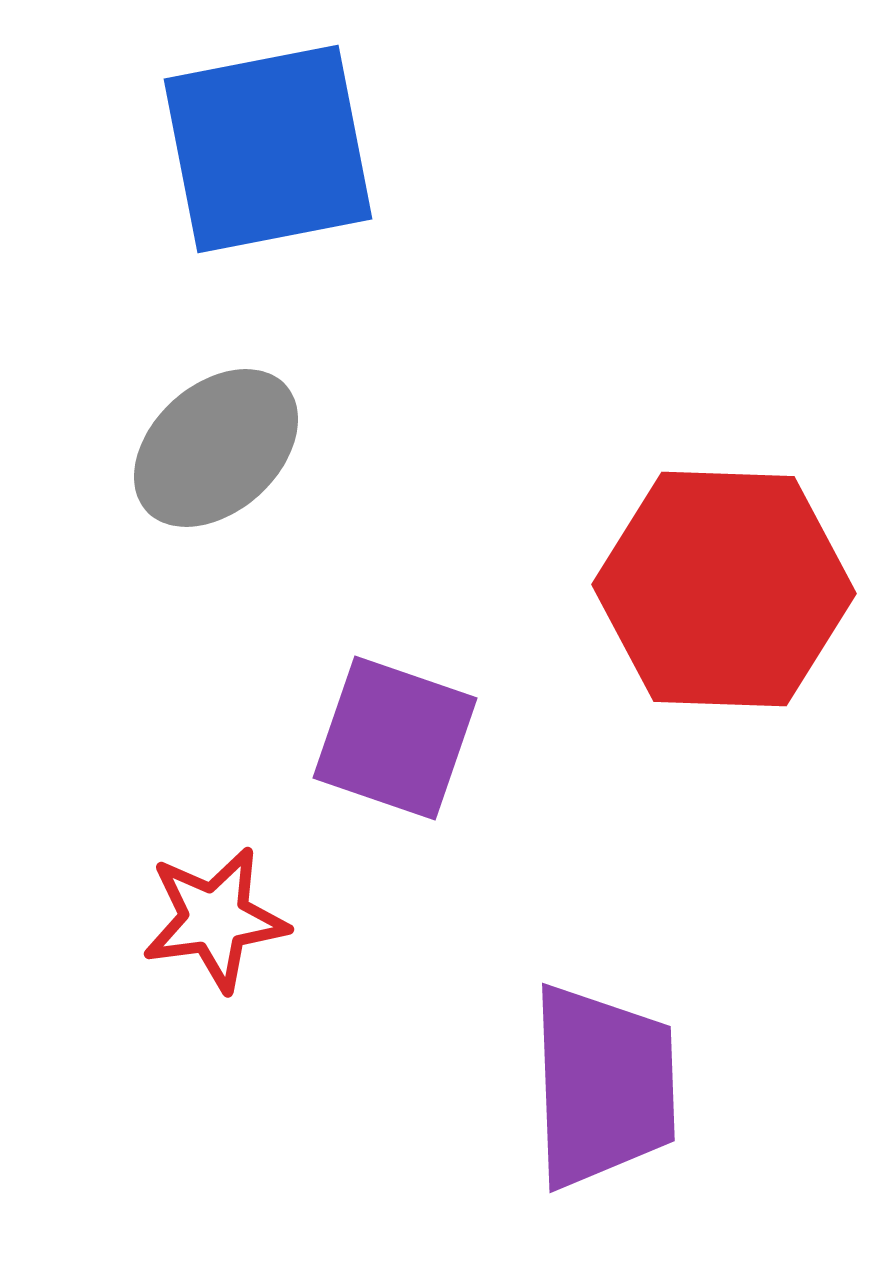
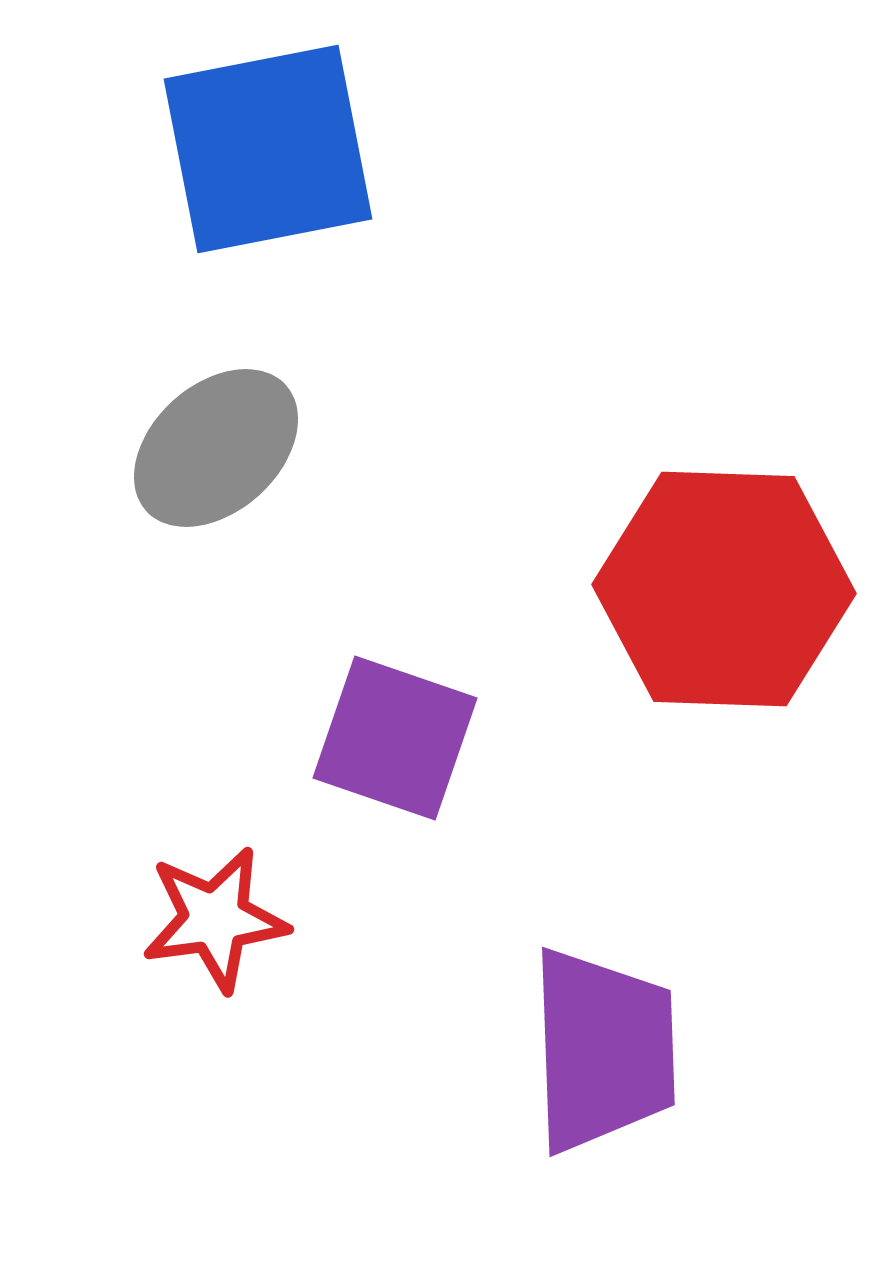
purple trapezoid: moved 36 px up
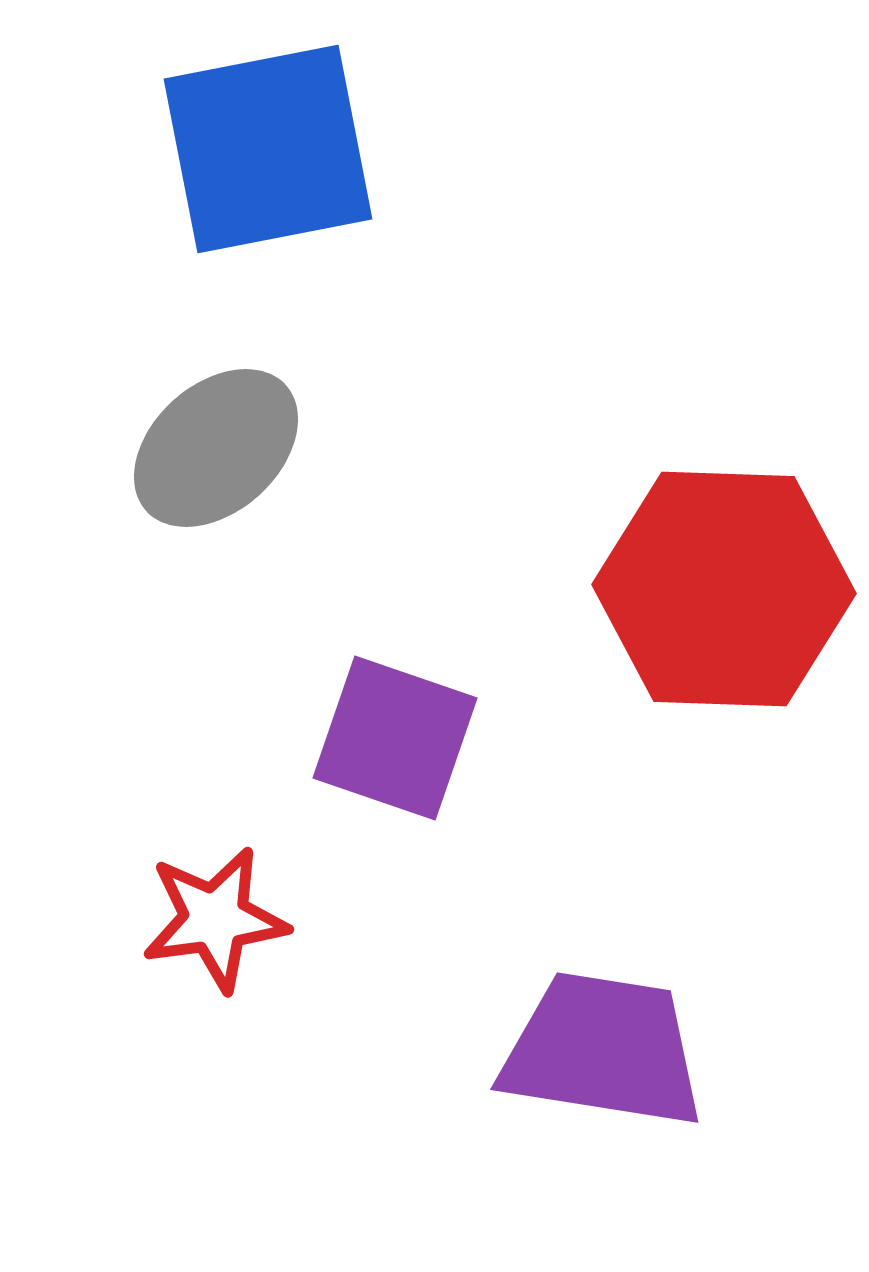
purple trapezoid: rotated 79 degrees counterclockwise
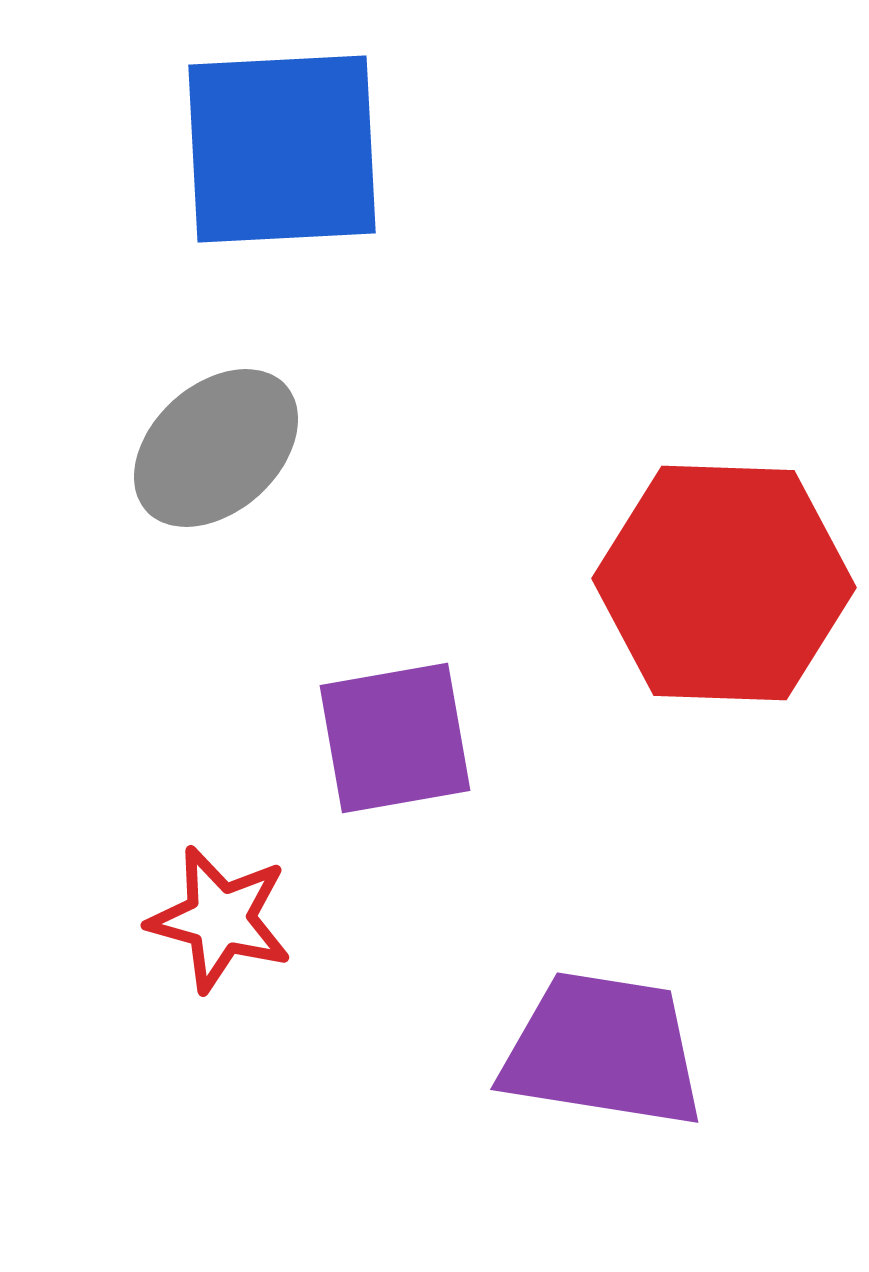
blue square: moved 14 px right; rotated 8 degrees clockwise
red hexagon: moved 6 px up
purple square: rotated 29 degrees counterclockwise
red star: moved 5 px right; rotated 23 degrees clockwise
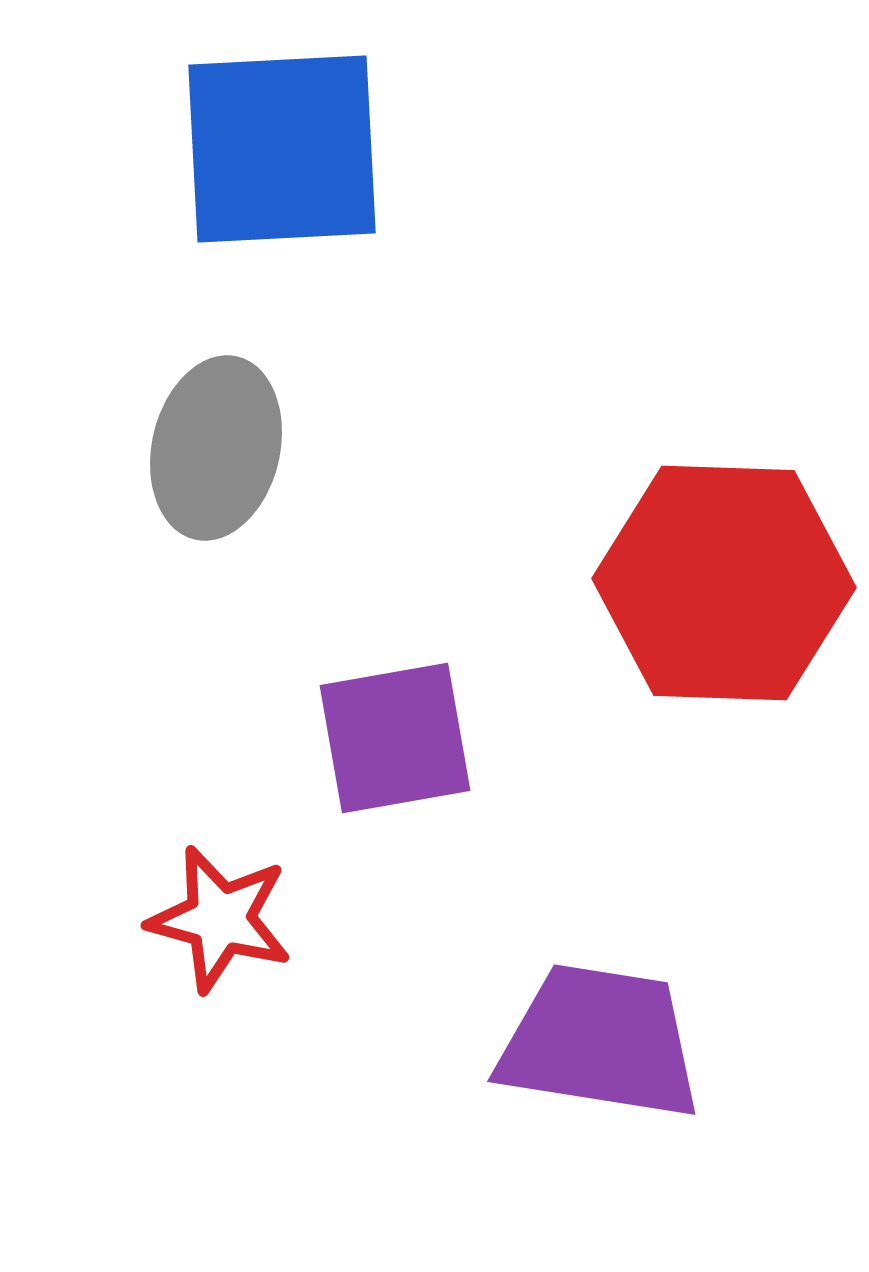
gray ellipse: rotated 35 degrees counterclockwise
purple trapezoid: moved 3 px left, 8 px up
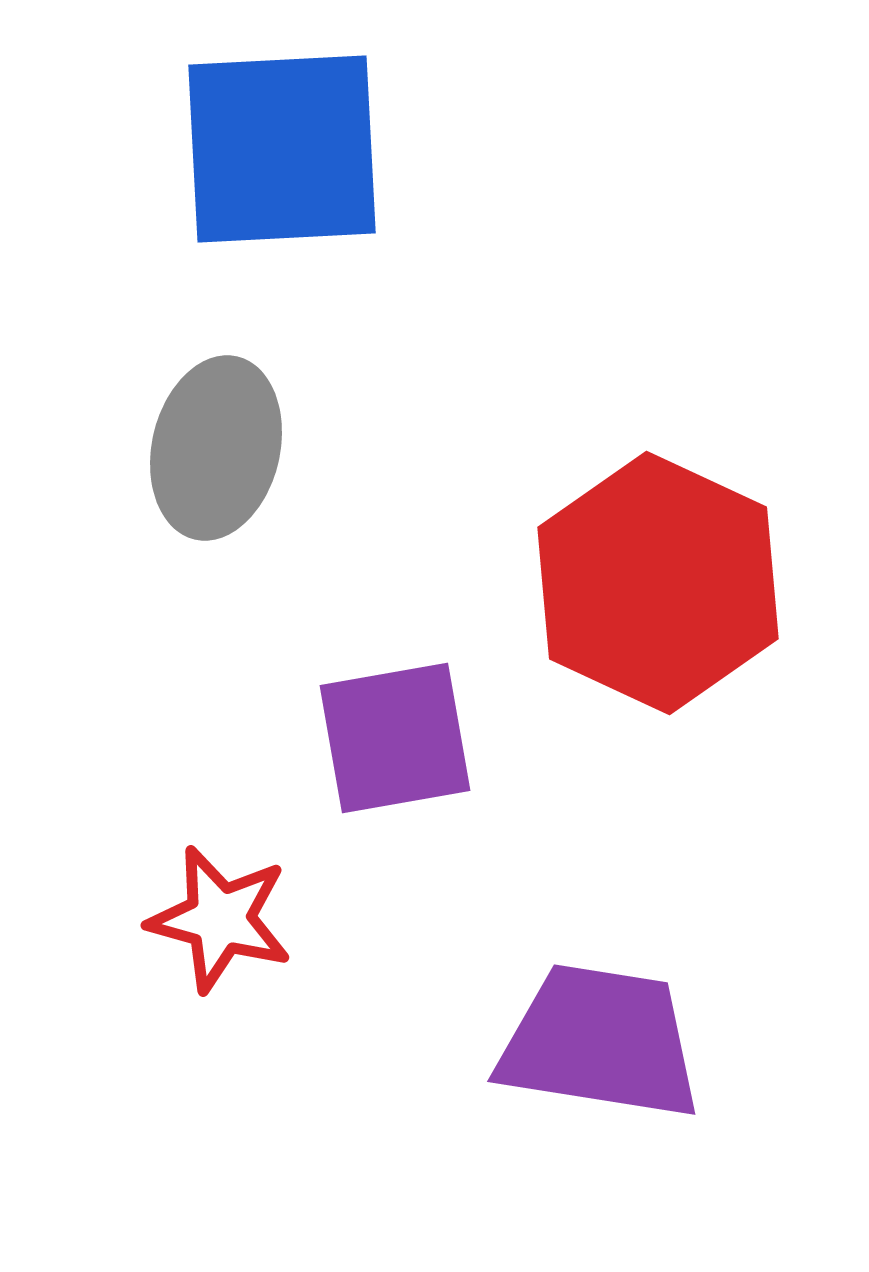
red hexagon: moved 66 px left; rotated 23 degrees clockwise
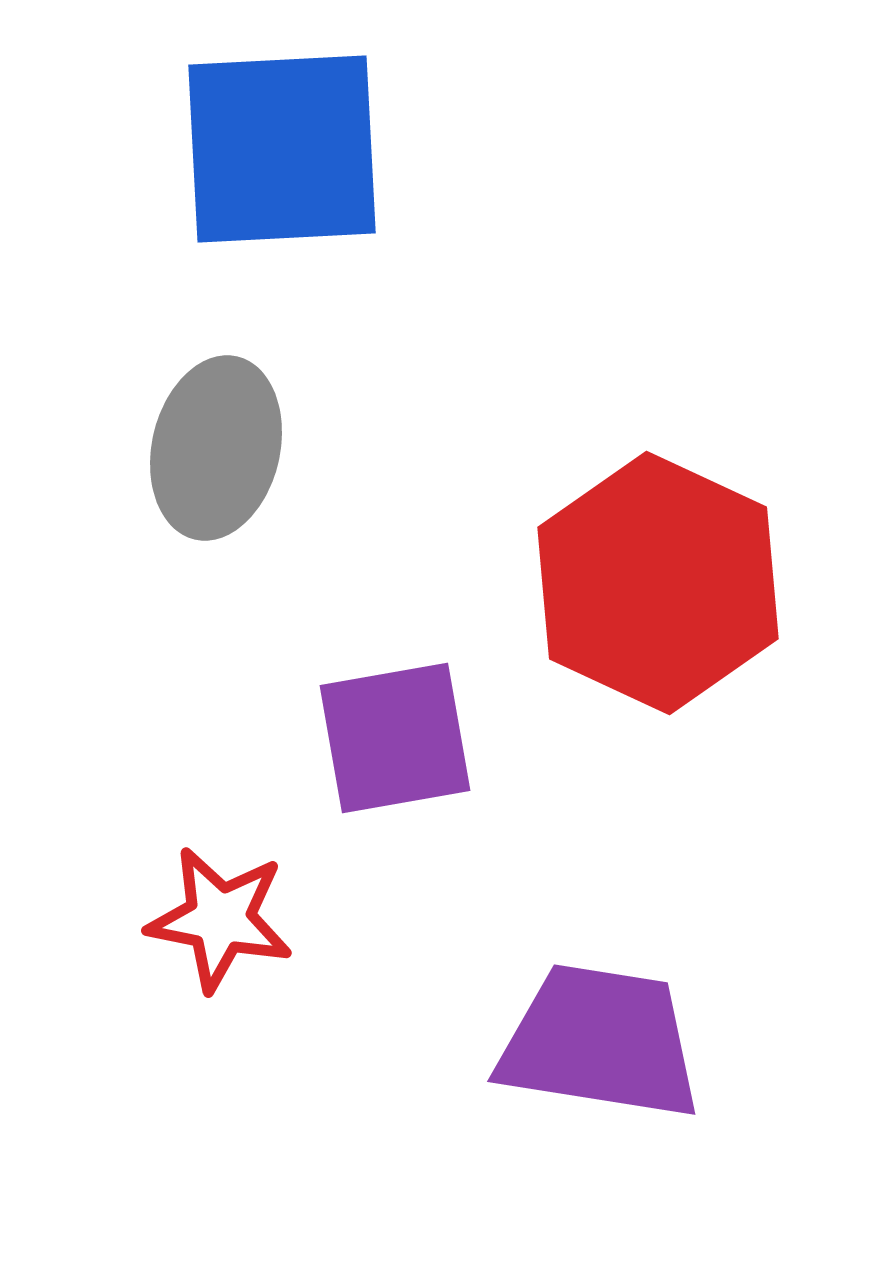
red star: rotated 4 degrees counterclockwise
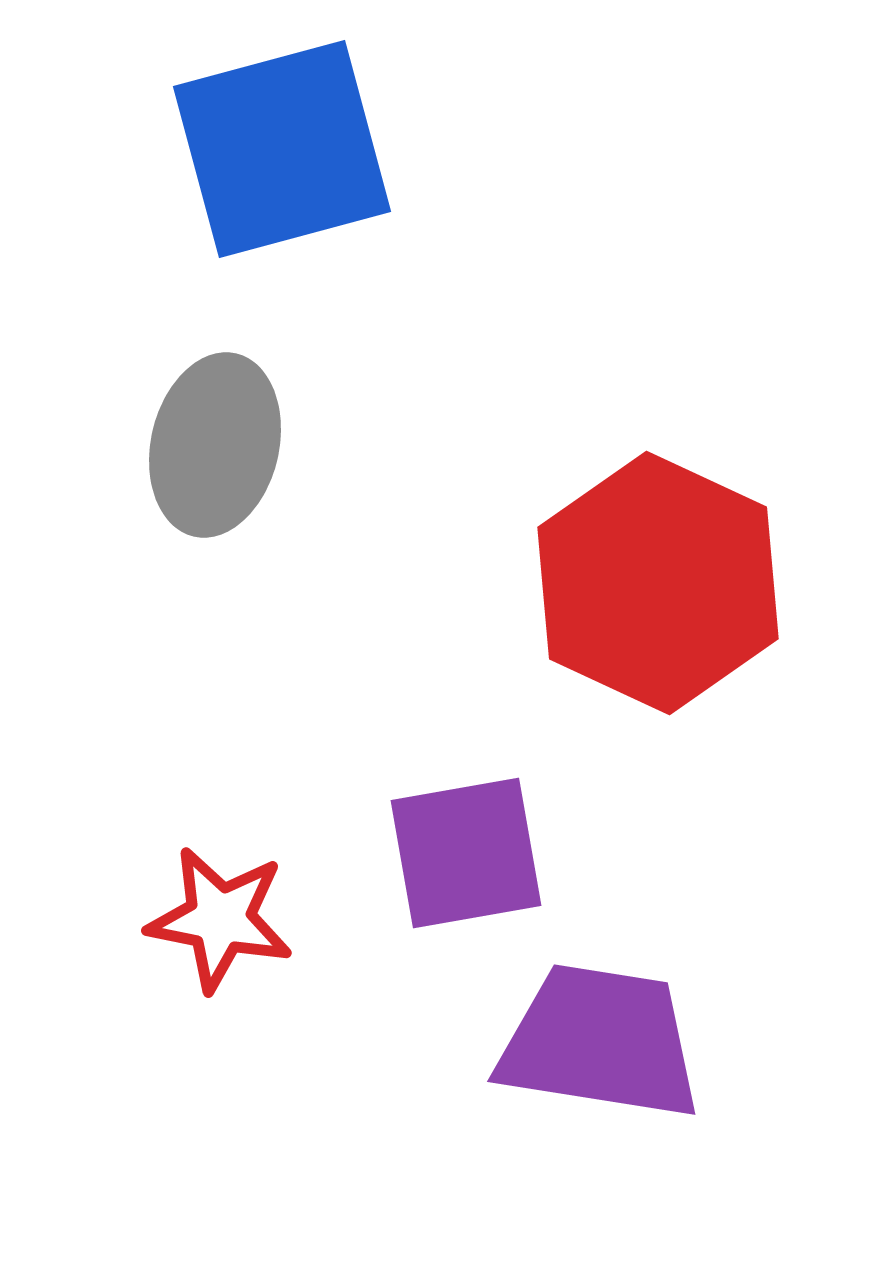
blue square: rotated 12 degrees counterclockwise
gray ellipse: moved 1 px left, 3 px up
purple square: moved 71 px right, 115 px down
